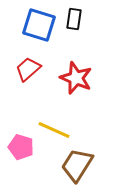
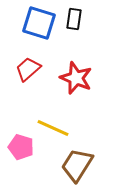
blue square: moved 2 px up
yellow line: moved 1 px left, 2 px up
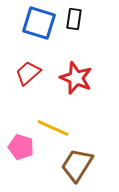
red trapezoid: moved 4 px down
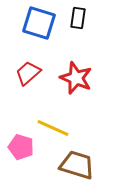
black rectangle: moved 4 px right, 1 px up
brown trapezoid: rotated 75 degrees clockwise
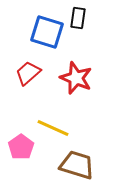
blue square: moved 8 px right, 9 px down
pink pentagon: rotated 20 degrees clockwise
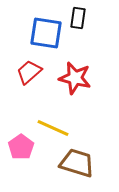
blue square: moved 1 px left, 1 px down; rotated 8 degrees counterclockwise
red trapezoid: moved 1 px right, 1 px up
red star: moved 1 px left; rotated 8 degrees counterclockwise
brown trapezoid: moved 2 px up
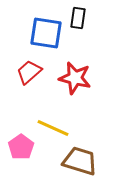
brown trapezoid: moved 3 px right, 2 px up
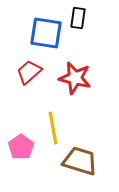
yellow line: rotated 56 degrees clockwise
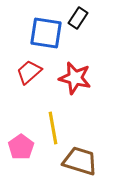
black rectangle: rotated 25 degrees clockwise
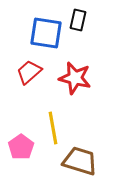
black rectangle: moved 2 px down; rotated 20 degrees counterclockwise
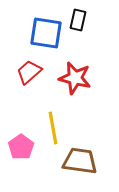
brown trapezoid: rotated 9 degrees counterclockwise
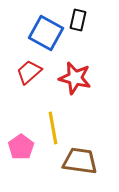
blue square: rotated 20 degrees clockwise
